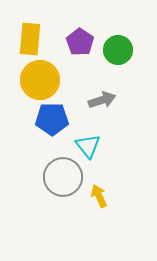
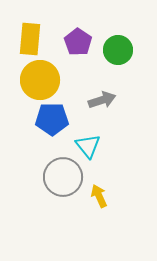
purple pentagon: moved 2 px left
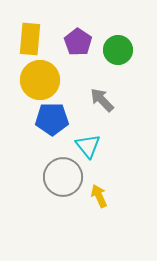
gray arrow: rotated 116 degrees counterclockwise
